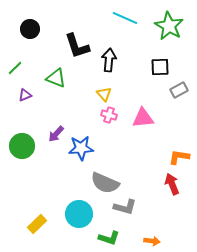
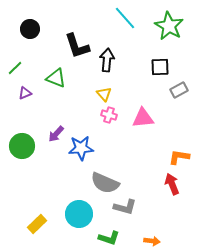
cyan line: rotated 25 degrees clockwise
black arrow: moved 2 px left
purple triangle: moved 2 px up
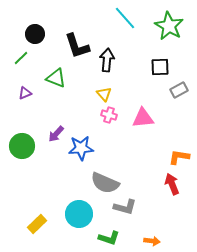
black circle: moved 5 px right, 5 px down
green line: moved 6 px right, 10 px up
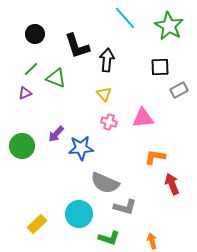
green line: moved 10 px right, 11 px down
pink cross: moved 7 px down
orange L-shape: moved 24 px left
orange arrow: rotated 112 degrees counterclockwise
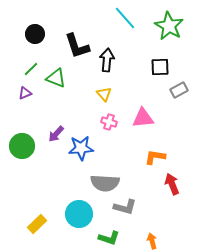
gray semicircle: rotated 20 degrees counterclockwise
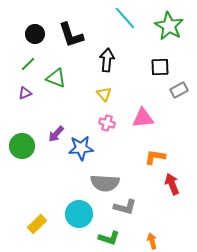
black L-shape: moved 6 px left, 11 px up
green line: moved 3 px left, 5 px up
pink cross: moved 2 px left, 1 px down
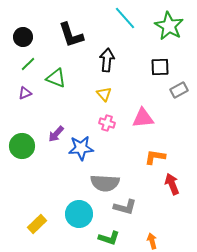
black circle: moved 12 px left, 3 px down
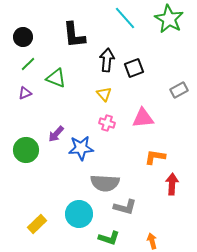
green star: moved 7 px up
black L-shape: moved 3 px right; rotated 12 degrees clockwise
black square: moved 26 px left, 1 px down; rotated 18 degrees counterclockwise
green circle: moved 4 px right, 4 px down
red arrow: rotated 25 degrees clockwise
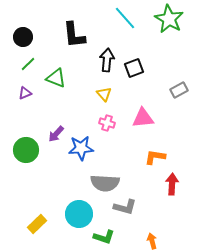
green L-shape: moved 5 px left, 1 px up
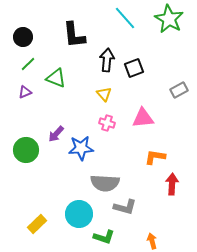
purple triangle: moved 1 px up
